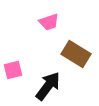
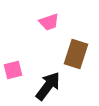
brown rectangle: rotated 76 degrees clockwise
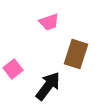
pink square: moved 1 px up; rotated 24 degrees counterclockwise
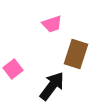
pink trapezoid: moved 3 px right, 2 px down
black arrow: moved 4 px right
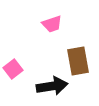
brown rectangle: moved 2 px right, 7 px down; rotated 28 degrees counterclockwise
black arrow: rotated 44 degrees clockwise
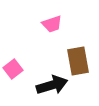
black arrow: moved 1 px up; rotated 8 degrees counterclockwise
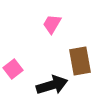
pink trapezoid: rotated 140 degrees clockwise
brown rectangle: moved 2 px right
